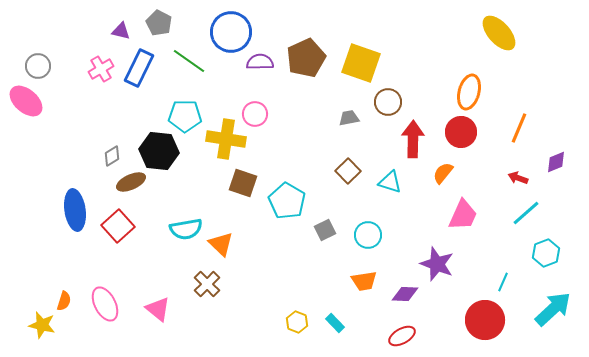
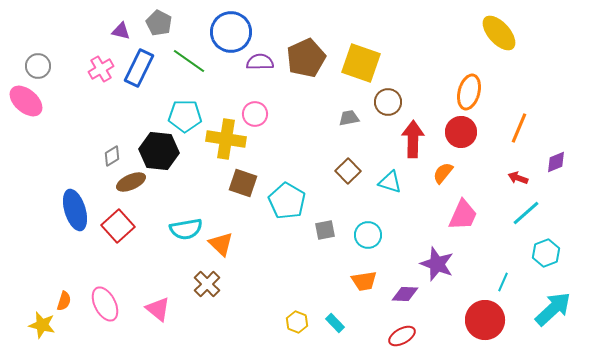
blue ellipse at (75, 210): rotated 9 degrees counterclockwise
gray square at (325, 230): rotated 15 degrees clockwise
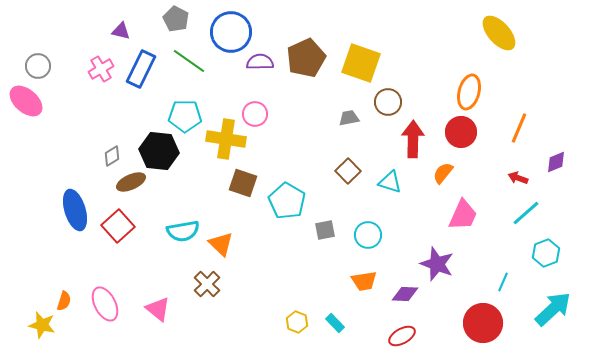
gray pentagon at (159, 23): moved 17 px right, 4 px up
blue rectangle at (139, 68): moved 2 px right, 1 px down
cyan semicircle at (186, 229): moved 3 px left, 2 px down
red circle at (485, 320): moved 2 px left, 3 px down
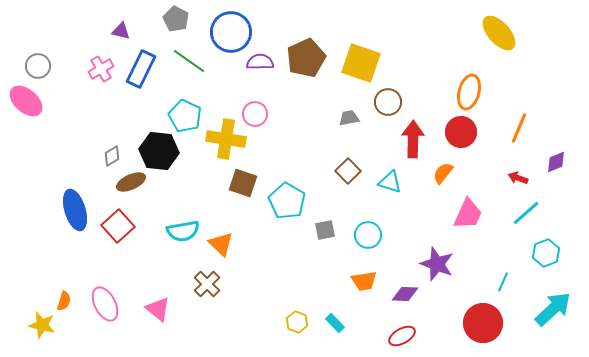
cyan pentagon at (185, 116): rotated 24 degrees clockwise
pink trapezoid at (463, 215): moved 5 px right, 1 px up
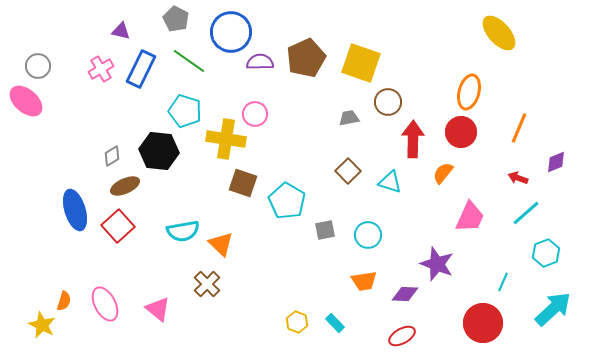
cyan pentagon at (185, 116): moved 5 px up; rotated 8 degrees counterclockwise
brown ellipse at (131, 182): moved 6 px left, 4 px down
pink trapezoid at (468, 214): moved 2 px right, 3 px down
yellow star at (42, 325): rotated 12 degrees clockwise
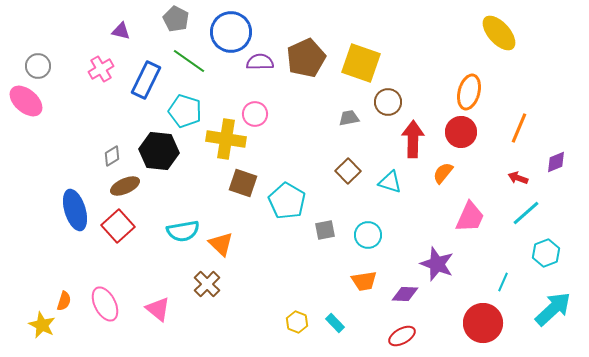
blue rectangle at (141, 69): moved 5 px right, 11 px down
